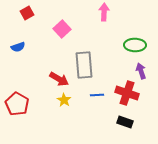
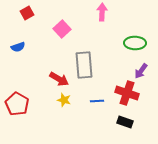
pink arrow: moved 2 px left
green ellipse: moved 2 px up
purple arrow: rotated 126 degrees counterclockwise
blue line: moved 6 px down
yellow star: rotated 16 degrees counterclockwise
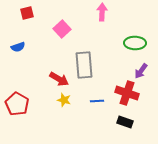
red square: rotated 16 degrees clockwise
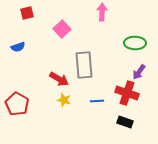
purple arrow: moved 2 px left, 1 px down
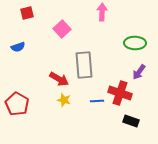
red cross: moved 7 px left
black rectangle: moved 6 px right, 1 px up
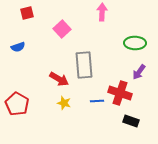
yellow star: moved 3 px down
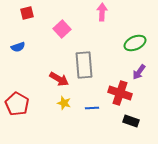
green ellipse: rotated 25 degrees counterclockwise
blue line: moved 5 px left, 7 px down
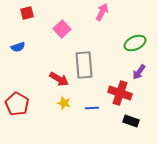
pink arrow: rotated 24 degrees clockwise
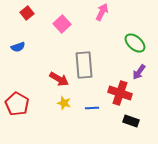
red square: rotated 24 degrees counterclockwise
pink square: moved 5 px up
green ellipse: rotated 65 degrees clockwise
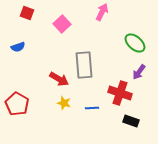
red square: rotated 32 degrees counterclockwise
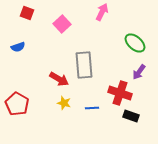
black rectangle: moved 5 px up
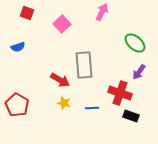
red arrow: moved 1 px right, 1 px down
red pentagon: moved 1 px down
